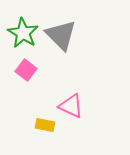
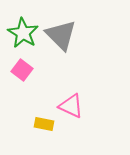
pink square: moved 4 px left
yellow rectangle: moved 1 px left, 1 px up
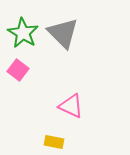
gray triangle: moved 2 px right, 2 px up
pink square: moved 4 px left
yellow rectangle: moved 10 px right, 18 px down
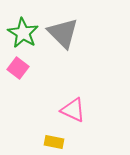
pink square: moved 2 px up
pink triangle: moved 2 px right, 4 px down
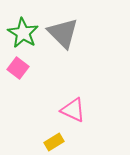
yellow rectangle: rotated 42 degrees counterclockwise
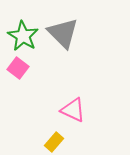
green star: moved 3 px down
yellow rectangle: rotated 18 degrees counterclockwise
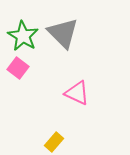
pink triangle: moved 4 px right, 17 px up
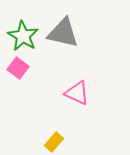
gray triangle: rotated 32 degrees counterclockwise
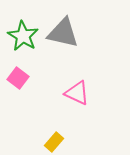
pink square: moved 10 px down
